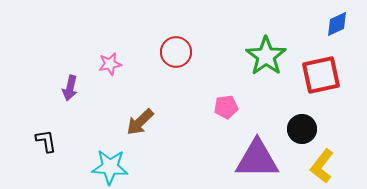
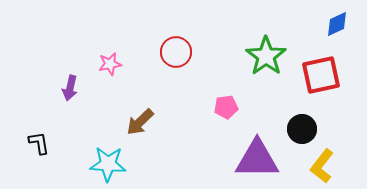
black L-shape: moved 7 px left, 2 px down
cyan star: moved 2 px left, 3 px up
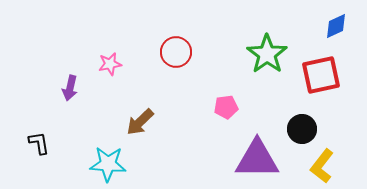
blue diamond: moved 1 px left, 2 px down
green star: moved 1 px right, 2 px up
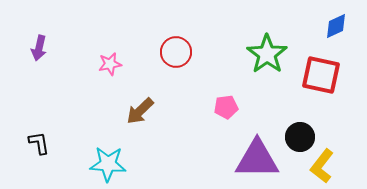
red square: rotated 24 degrees clockwise
purple arrow: moved 31 px left, 40 px up
brown arrow: moved 11 px up
black circle: moved 2 px left, 8 px down
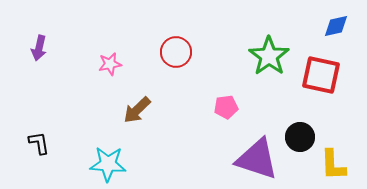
blue diamond: rotated 12 degrees clockwise
green star: moved 2 px right, 2 px down
brown arrow: moved 3 px left, 1 px up
purple triangle: rotated 18 degrees clockwise
yellow L-shape: moved 11 px right, 1 px up; rotated 40 degrees counterclockwise
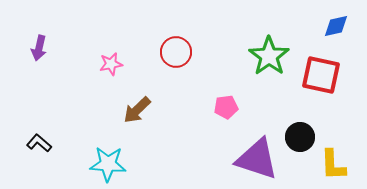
pink star: moved 1 px right
black L-shape: rotated 40 degrees counterclockwise
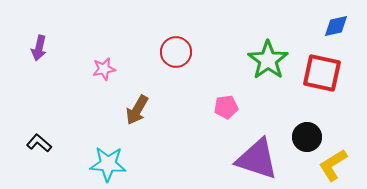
green star: moved 1 px left, 4 px down
pink star: moved 7 px left, 5 px down
red square: moved 1 px right, 2 px up
brown arrow: rotated 16 degrees counterclockwise
black circle: moved 7 px right
yellow L-shape: rotated 60 degrees clockwise
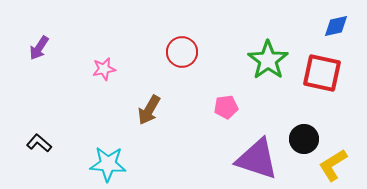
purple arrow: rotated 20 degrees clockwise
red circle: moved 6 px right
brown arrow: moved 12 px right
black circle: moved 3 px left, 2 px down
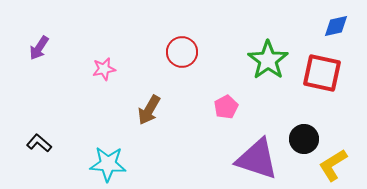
pink pentagon: rotated 20 degrees counterclockwise
